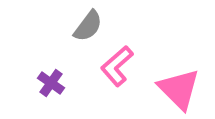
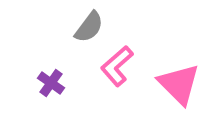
gray semicircle: moved 1 px right, 1 px down
pink triangle: moved 5 px up
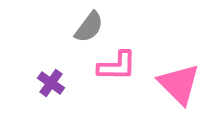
pink L-shape: rotated 138 degrees counterclockwise
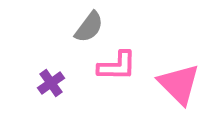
purple cross: rotated 20 degrees clockwise
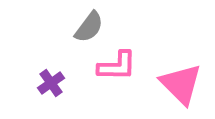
pink triangle: moved 2 px right
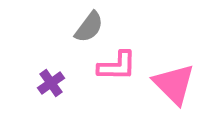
pink triangle: moved 7 px left
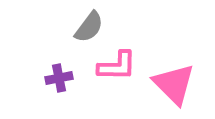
purple cross: moved 8 px right, 5 px up; rotated 24 degrees clockwise
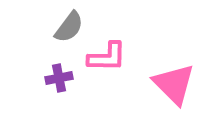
gray semicircle: moved 20 px left
pink L-shape: moved 10 px left, 9 px up
